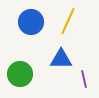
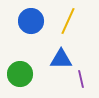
blue circle: moved 1 px up
purple line: moved 3 px left
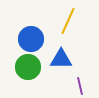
blue circle: moved 18 px down
green circle: moved 8 px right, 7 px up
purple line: moved 1 px left, 7 px down
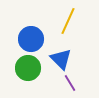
blue triangle: rotated 45 degrees clockwise
green circle: moved 1 px down
purple line: moved 10 px left, 3 px up; rotated 18 degrees counterclockwise
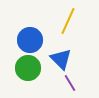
blue circle: moved 1 px left, 1 px down
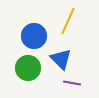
blue circle: moved 4 px right, 4 px up
purple line: moved 2 px right; rotated 48 degrees counterclockwise
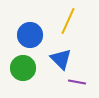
blue circle: moved 4 px left, 1 px up
green circle: moved 5 px left
purple line: moved 5 px right, 1 px up
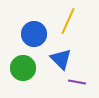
blue circle: moved 4 px right, 1 px up
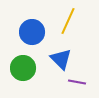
blue circle: moved 2 px left, 2 px up
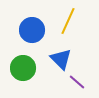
blue circle: moved 2 px up
purple line: rotated 30 degrees clockwise
